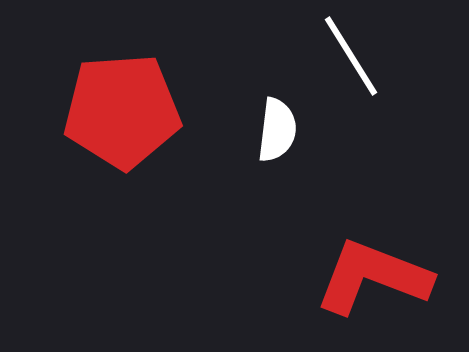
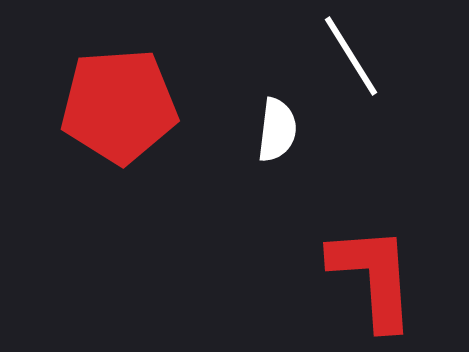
red pentagon: moved 3 px left, 5 px up
red L-shape: rotated 65 degrees clockwise
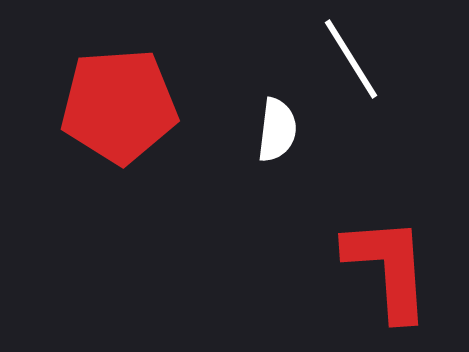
white line: moved 3 px down
red L-shape: moved 15 px right, 9 px up
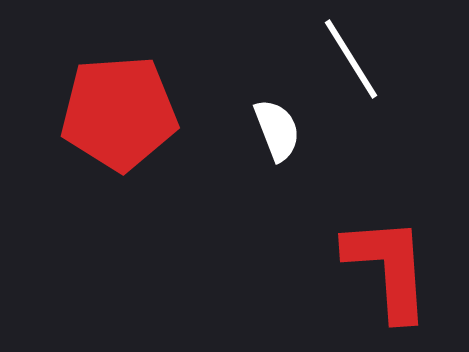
red pentagon: moved 7 px down
white semicircle: rotated 28 degrees counterclockwise
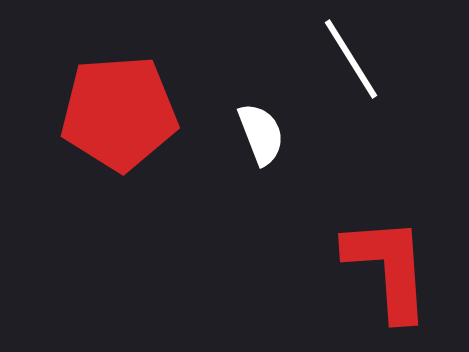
white semicircle: moved 16 px left, 4 px down
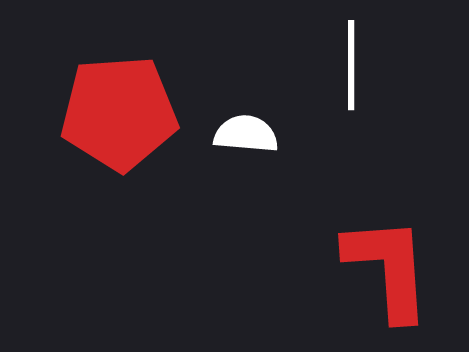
white line: moved 6 px down; rotated 32 degrees clockwise
white semicircle: moved 15 px left; rotated 64 degrees counterclockwise
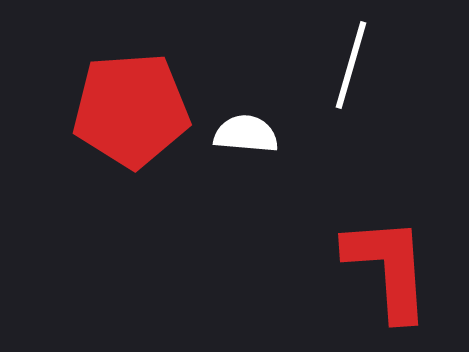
white line: rotated 16 degrees clockwise
red pentagon: moved 12 px right, 3 px up
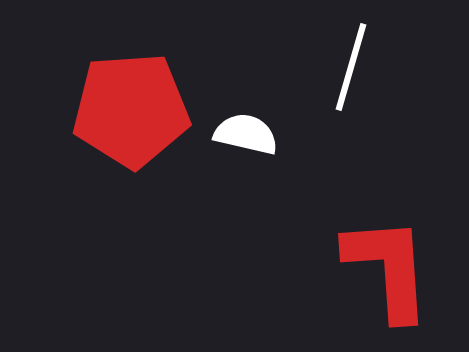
white line: moved 2 px down
white semicircle: rotated 8 degrees clockwise
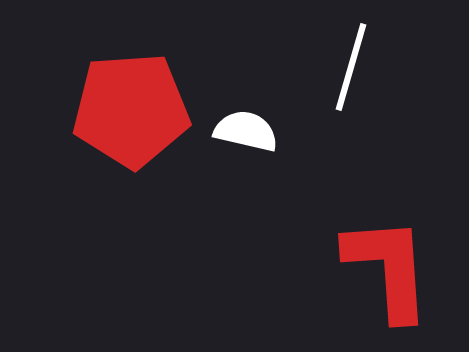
white semicircle: moved 3 px up
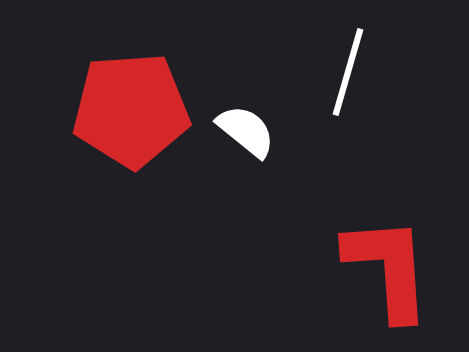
white line: moved 3 px left, 5 px down
white semicircle: rotated 26 degrees clockwise
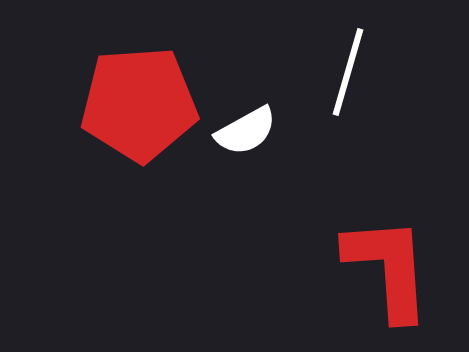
red pentagon: moved 8 px right, 6 px up
white semicircle: rotated 112 degrees clockwise
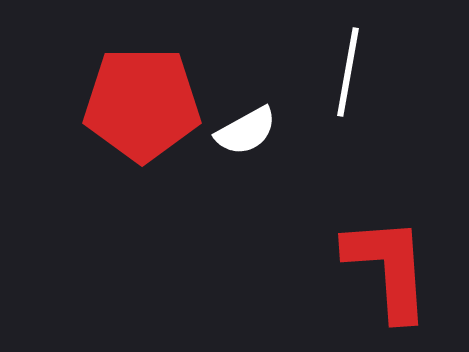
white line: rotated 6 degrees counterclockwise
red pentagon: moved 3 px right; rotated 4 degrees clockwise
